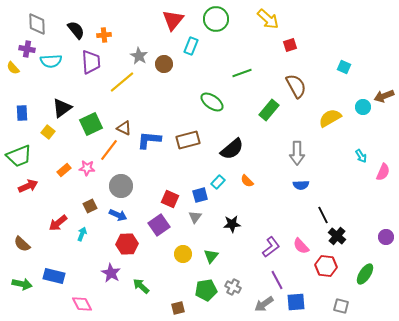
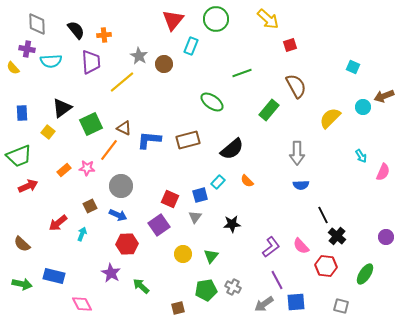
cyan square at (344, 67): moved 9 px right
yellow semicircle at (330, 118): rotated 15 degrees counterclockwise
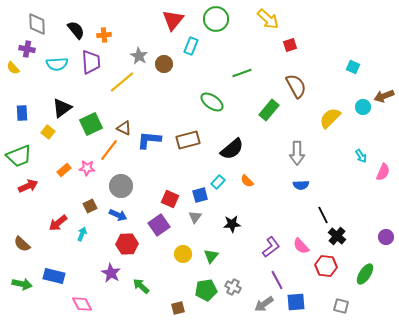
cyan semicircle at (51, 61): moved 6 px right, 3 px down
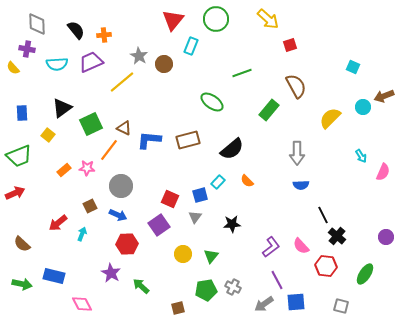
purple trapezoid at (91, 62): rotated 110 degrees counterclockwise
yellow square at (48, 132): moved 3 px down
red arrow at (28, 186): moved 13 px left, 7 px down
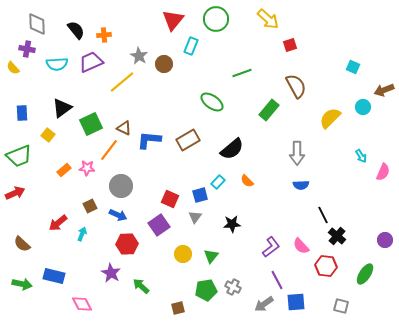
brown arrow at (384, 96): moved 6 px up
brown rectangle at (188, 140): rotated 15 degrees counterclockwise
purple circle at (386, 237): moved 1 px left, 3 px down
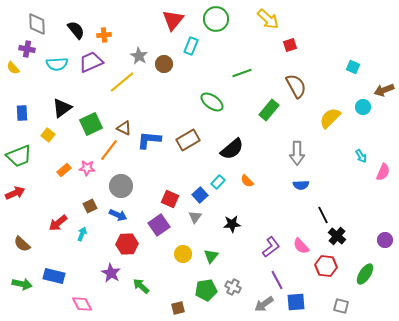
blue square at (200, 195): rotated 28 degrees counterclockwise
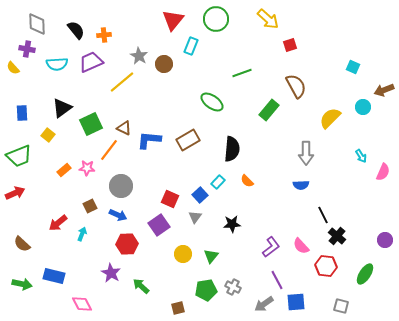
black semicircle at (232, 149): rotated 45 degrees counterclockwise
gray arrow at (297, 153): moved 9 px right
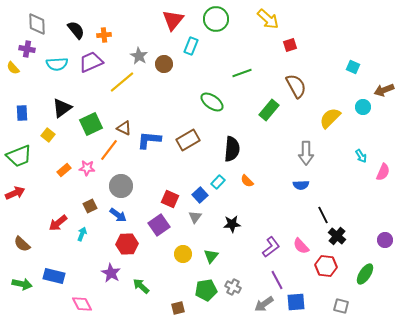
blue arrow at (118, 215): rotated 12 degrees clockwise
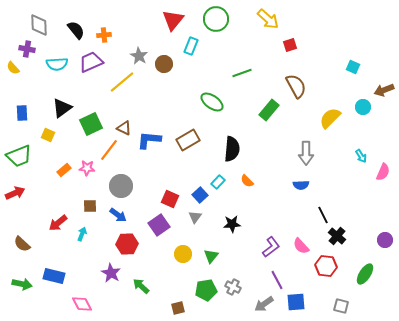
gray diamond at (37, 24): moved 2 px right, 1 px down
yellow square at (48, 135): rotated 16 degrees counterclockwise
brown square at (90, 206): rotated 24 degrees clockwise
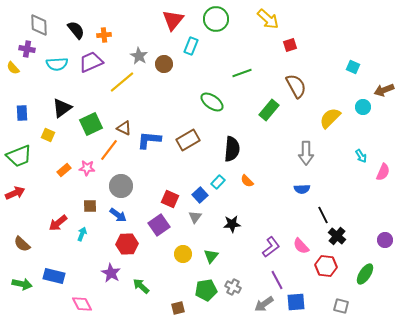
blue semicircle at (301, 185): moved 1 px right, 4 px down
